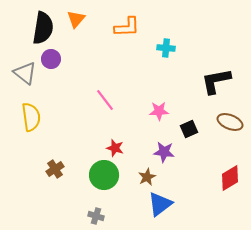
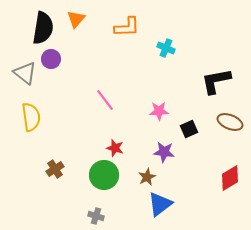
cyan cross: rotated 18 degrees clockwise
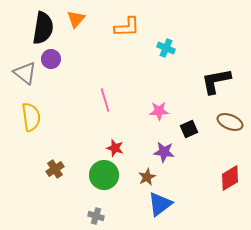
pink line: rotated 20 degrees clockwise
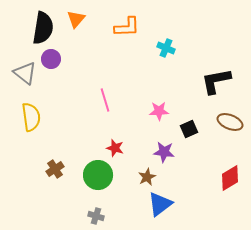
green circle: moved 6 px left
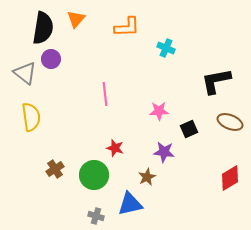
pink line: moved 6 px up; rotated 10 degrees clockwise
green circle: moved 4 px left
blue triangle: moved 30 px left; rotated 24 degrees clockwise
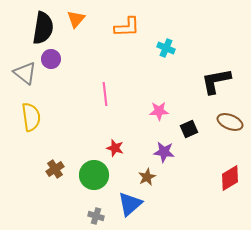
blue triangle: rotated 28 degrees counterclockwise
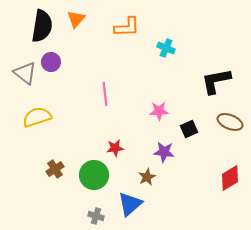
black semicircle: moved 1 px left, 2 px up
purple circle: moved 3 px down
yellow semicircle: moved 6 px right; rotated 100 degrees counterclockwise
red star: rotated 24 degrees counterclockwise
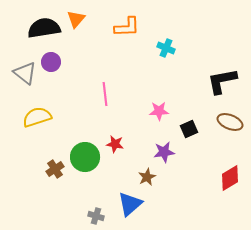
black semicircle: moved 2 px right, 2 px down; rotated 108 degrees counterclockwise
black L-shape: moved 6 px right
red star: moved 4 px up; rotated 18 degrees clockwise
purple star: rotated 15 degrees counterclockwise
green circle: moved 9 px left, 18 px up
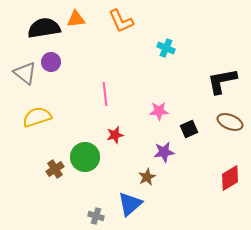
orange triangle: rotated 42 degrees clockwise
orange L-shape: moved 6 px left, 6 px up; rotated 68 degrees clockwise
red star: moved 9 px up; rotated 24 degrees counterclockwise
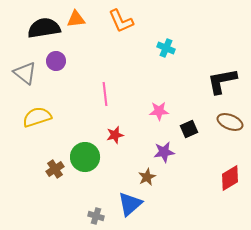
purple circle: moved 5 px right, 1 px up
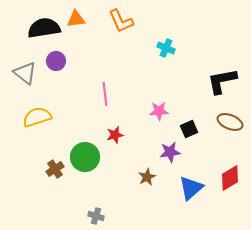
purple star: moved 6 px right
blue triangle: moved 61 px right, 16 px up
